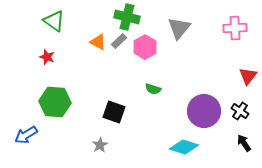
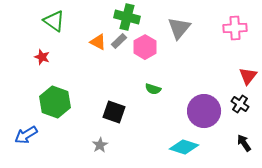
red star: moved 5 px left
green hexagon: rotated 16 degrees clockwise
black cross: moved 7 px up
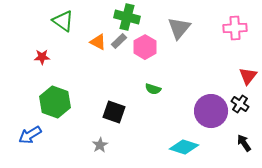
green triangle: moved 9 px right
red star: rotated 21 degrees counterclockwise
purple circle: moved 7 px right
blue arrow: moved 4 px right
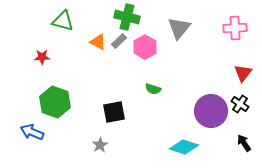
green triangle: rotated 20 degrees counterclockwise
red triangle: moved 5 px left, 3 px up
black square: rotated 30 degrees counterclockwise
blue arrow: moved 2 px right, 3 px up; rotated 55 degrees clockwise
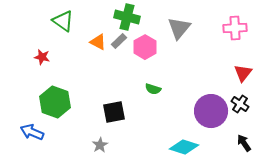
green triangle: rotated 20 degrees clockwise
red star: rotated 14 degrees clockwise
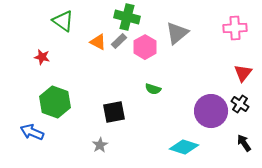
gray triangle: moved 2 px left, 5 px down; rotated 10 degrees clockwise
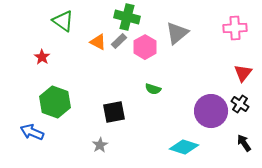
red star: rotated 21 degrees clockwise
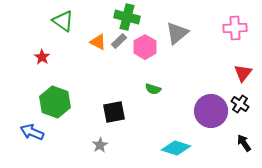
cyan diamond: moved 8 px left, 1 px down
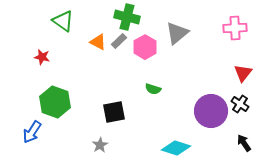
red star: rotated 21 degrees counterclockwise
blue arrow: rotated 80 degrees counterclockwise
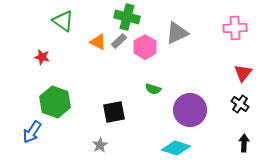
gray triangle: rotated 15 degrees clockwise
purple circle: moved 21 px left, 1 px up
black arrow: rotated 36 degrees clockwise
